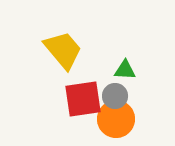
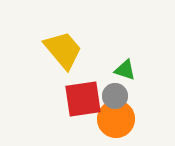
green triangle: rotated 15 degrees clockwise
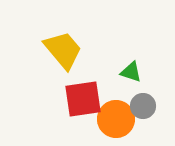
green triangle: moved 6 px right, 2 px down
gray circle: moved 28 px right, 10 px down
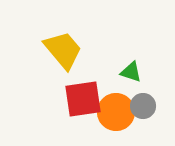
orange circle: moved 7 px up
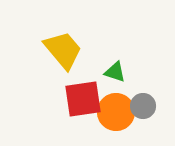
green triangle: moved 16 px left
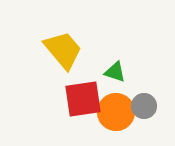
gray circle: moved 1 px right
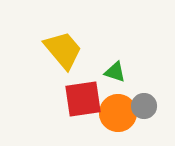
orange circle: moved 2 px right, 1 px down
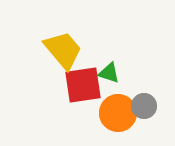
green triangle: moved 6 px left, 1 px down
red square: moved 14 px up
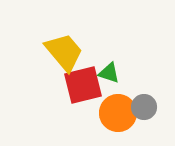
yellow trapezoid: moved 1 px right, 2 px down
red square: rotated 6 degrees counterclockwise
gray circle: moved 1 px down
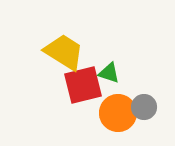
yellow trapezoid: rotated 18 degrees counterclockwise
